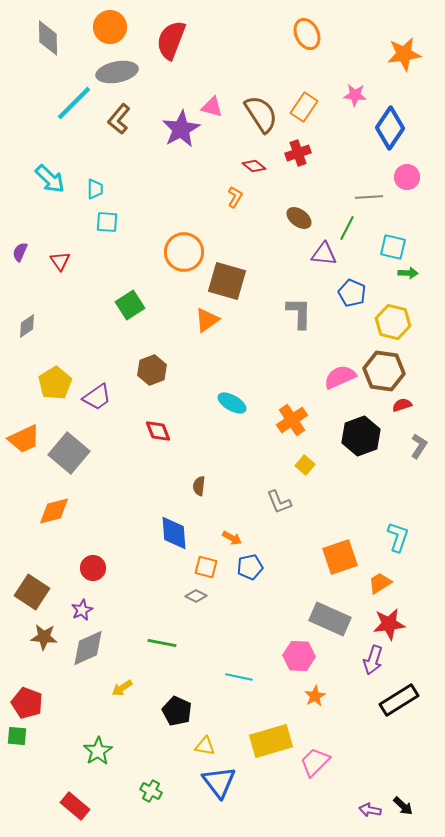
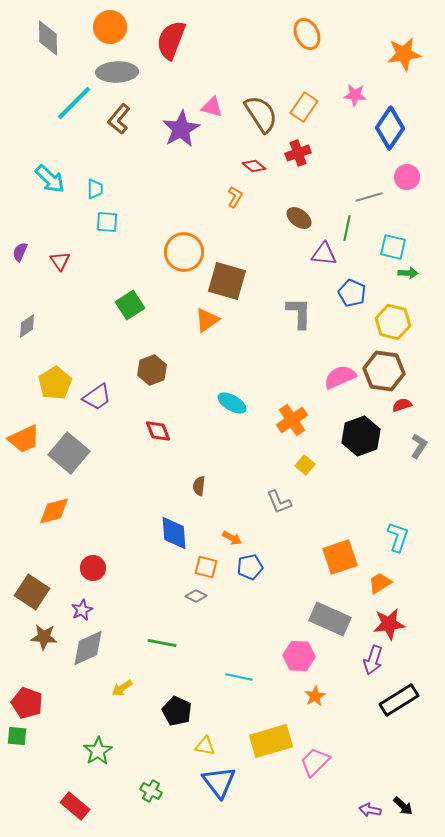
gray ellipse at (117, 72): rotated 9 degrees clockwise
gray line at (369, 197): rotated 12 degrees counterclockwise
green line at (347, 228): rotated 15 degrees counterclockwise
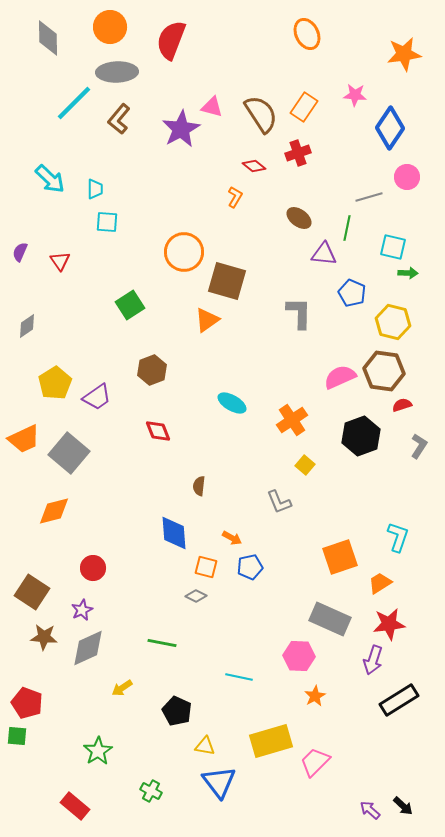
purple arrow at (370, 810): rotated 30 degrees clockwise
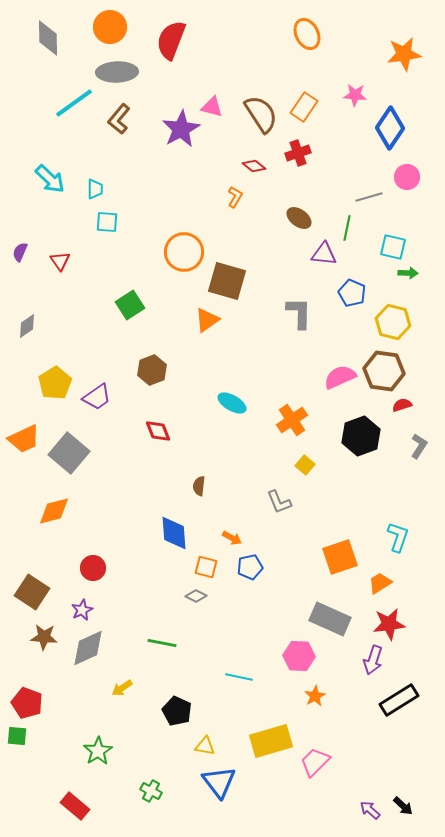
cyan line at (74, 103): rotated 9 degrees clockwise
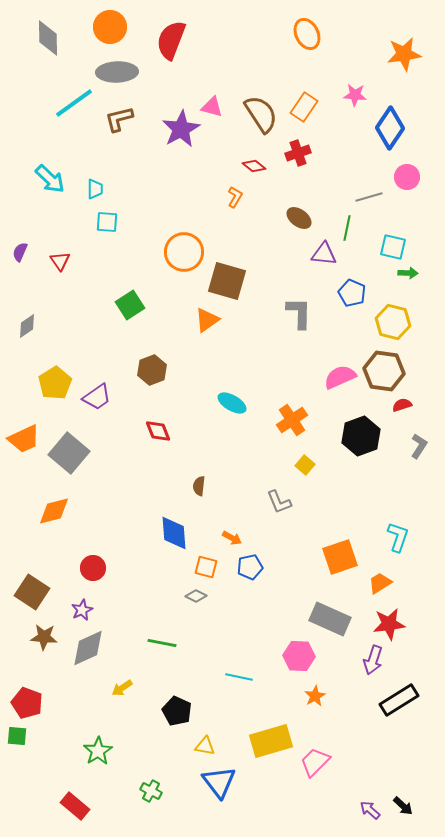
brown L-shape at (119, 119): rotated 36 degrees clockwise
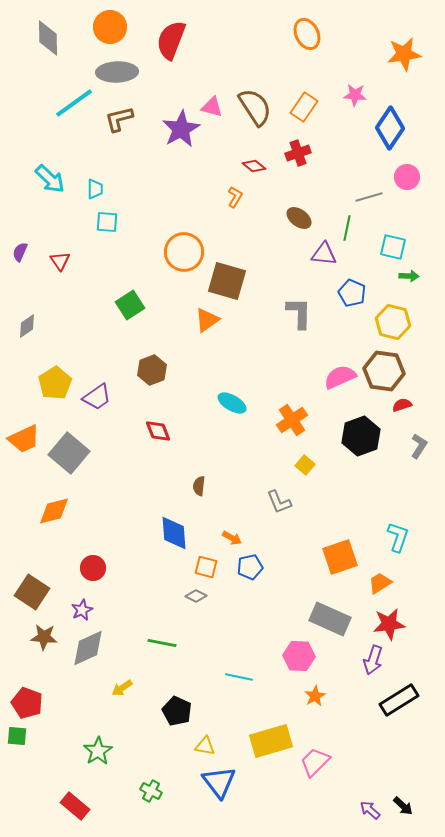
brown semicircle at (261, 114): moved 6 px left, 7 px up
green arrow at (408, 273): moved 1 px right, 3 px down
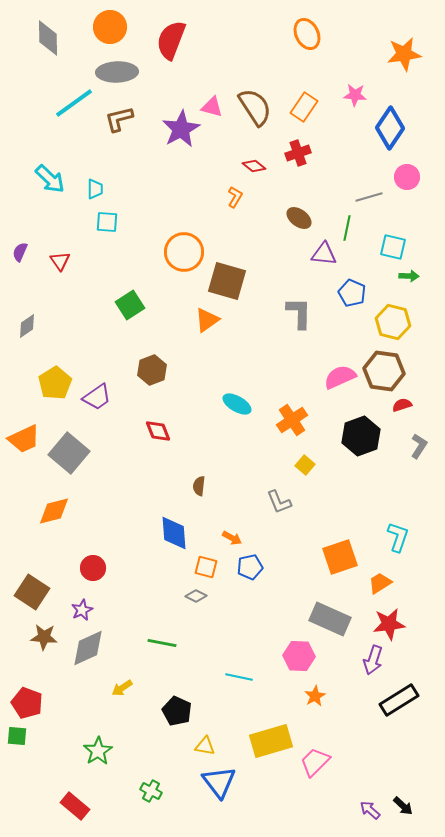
cyan ellipse at (232, 403): moved 5 px right, 1 px down
